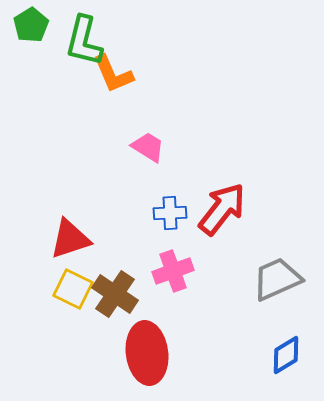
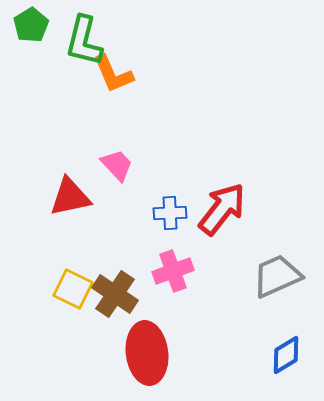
pink trapezoid: moved 31 px left, 18 px down; rotated 15 degrees clockwise
red triangle: moved 42 px up; rotated 6 degrees clockwise
gray trapezoid: moved 3 px up
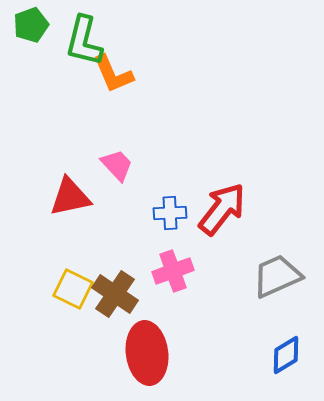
green pentagon: rotated 12 degrees clockwise
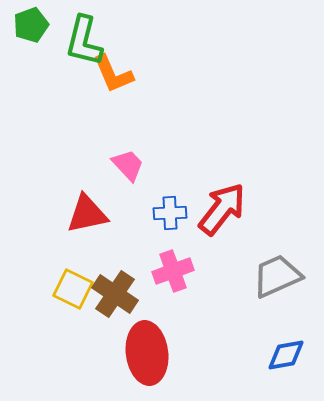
pink trapezoid: moved 11 px right
red triangle: moved 17 px right, 17 px down
blue diamond: rotated 21 degrees clockwise
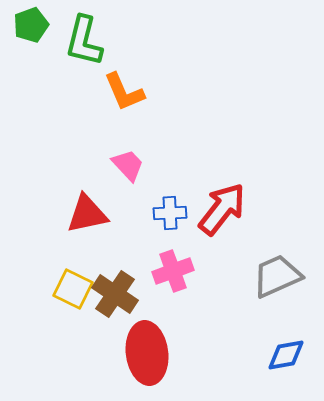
orange L-shape: moved 11 px right, 18 px down
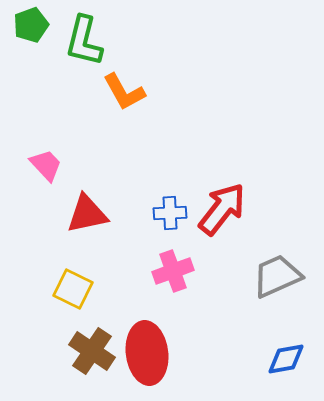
orange L-shape: rotated 6 degrees counterclockwise
pink trapezoid: moved 82 px left
brown cross: moved 23 px left, 57 px down
blue diamond: moved 4 px down
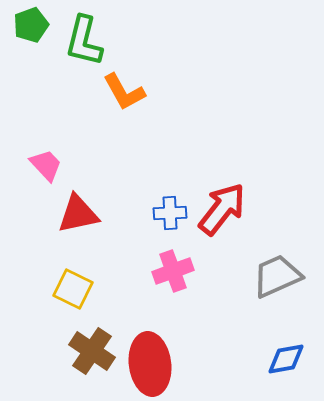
red triangle: moved 9 px left
red ellipse: moved 3 px right, 11 px down
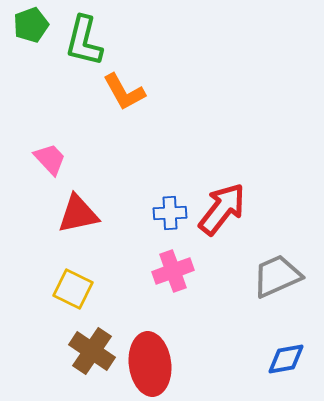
pink trapezoid: moved 4 px right, 6 px up
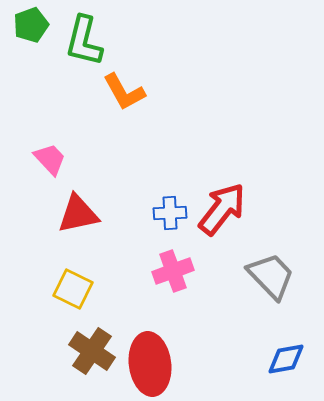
gray trapezoid: moved 6 px left; rotated 70 degrees clockwise
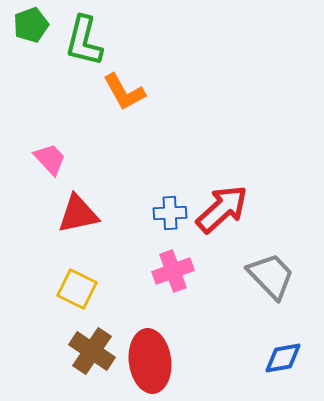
red arrow: rotated 10 degrees clockwise
yellow square: moved 4 px right
blue diamond: moved 3 px left, 1 px up
red ellipse: moved 3 px up
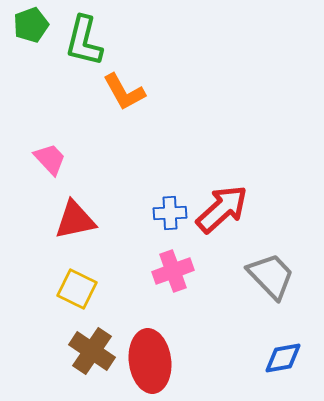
red triangle: moved 3 px left, 6 px down
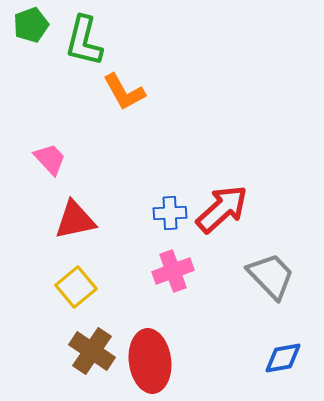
yellow square: moved 1 px left, 2 px up; rotated 24 degrees clockwise
